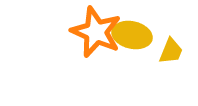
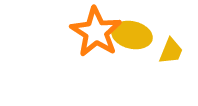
orange star: rotated 9 degrees clockwise
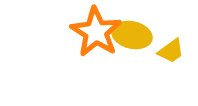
yellow trapezoid: rotated 32 degrees clockwise
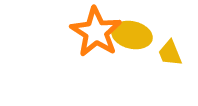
yellow trapezoid: moved 1 px left, 2 px down; rotated 104 degrees clockwise
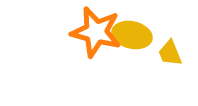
orange star: rotated 18 degrees counterclockwise
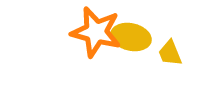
yellow ellipse: moved 1 px left, 2 px down
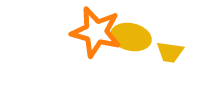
yellow trapezoid: moved 1 px up; rotated 60 degrees counterclockwise
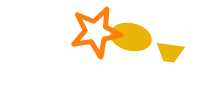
orange star: rotated 24 degrees counterclockwise
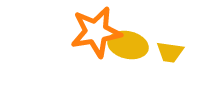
yellow ellipse: moved 3 px left, 8 px down
